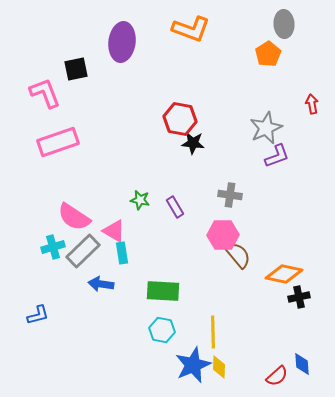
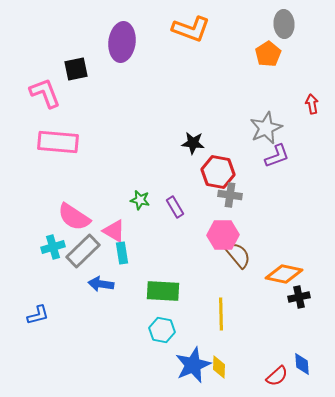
red hexagon: moved 38 px right, 53 px down
pink rectangle: rotated 24 degrees clockwise
yellow line: moved 8 px right, 18 px up
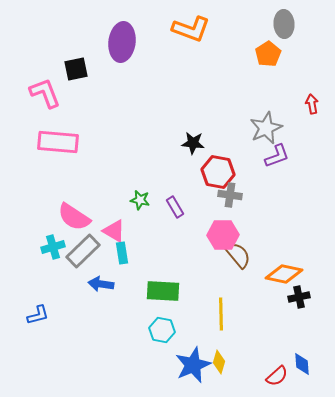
yellow diamond: moved 5 px up; rotated 15 degrees clockwise
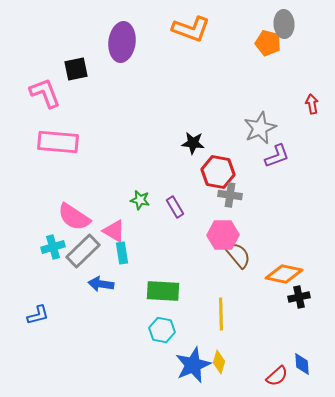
orange pentagon: moved 11 px up; rotated 25 degrees counterclockwise
gray star: moved 6 px left
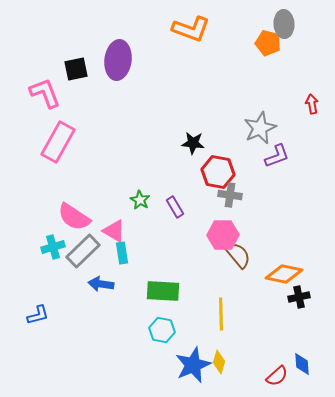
purple ellipse: moved 4 px left, 18 px down
pink rectangle: rotated 66 degrees counterclockwise
green star: rotated 18 degrees clockwise
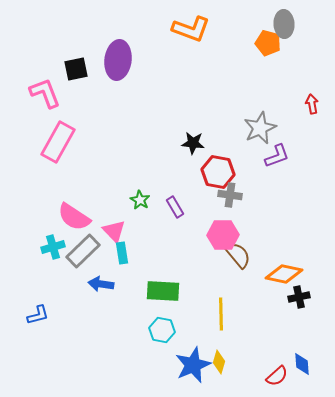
pink triangle: rotated 15 degrees clockwise
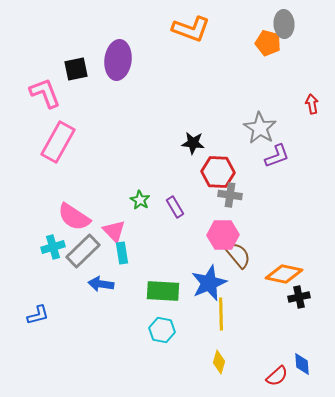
gray star: rotated 16 degrees counterclockwise
red hexagon: rotated 8 degrees counterclockwise
blue star: moved 16 px right, 82 px up
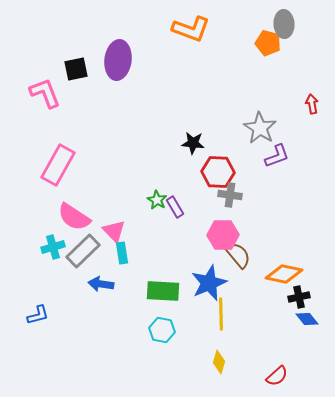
pink rectangle: moved 23 px down
green star: moved 17 px right
blue diamond: moved 5 px right, 45 px up; rotated 35 degrees counterclockwise
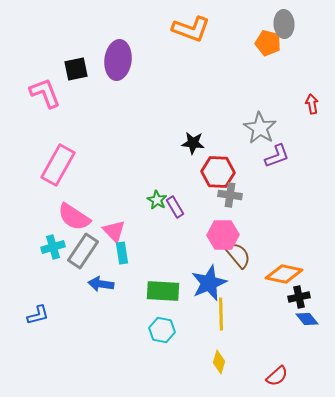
gray rectangle: rotated 12 degrees counterclockwise
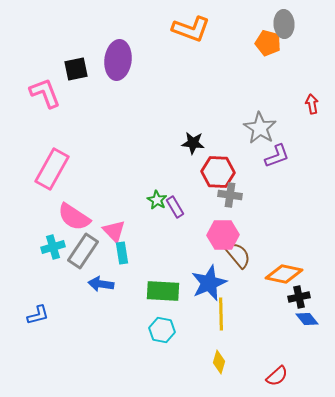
pink rectangle: moved 6 px left, 4 px down
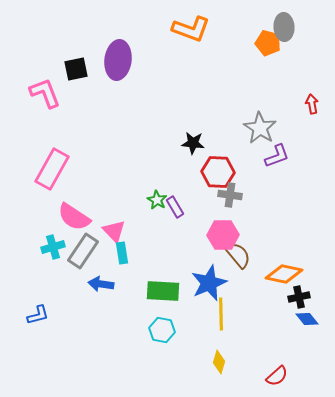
gray ellipse: moved 3 px down
